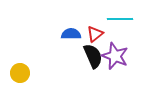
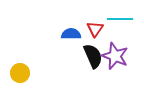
red triangle: moved 5 px up; rotated 18 degrees counterclockwise
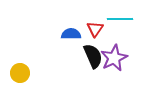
purple star: moved 1 px left, 2 px down; rotated 24 degrees clockwise
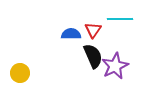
red triangle: moved 2 px left, 1 px down
purple star: moved 1 px right, 8 px down
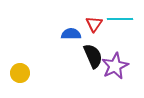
red triangle: moved 1 px right, 6 px up
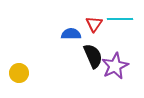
yellow circle: moved 1 px left
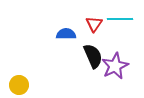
blue semicircle: moved 5 px left
yellow circle: moved 12 px down
